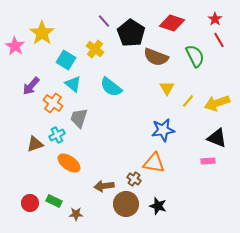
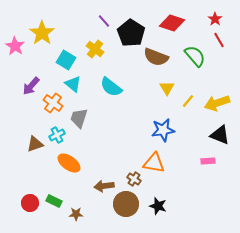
green semicircle: rotated 15 degrees counterclockwise
black triangle: moved 3 px right, 3 px up
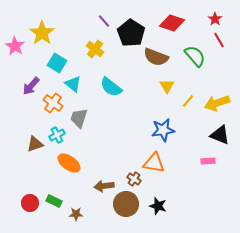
cyan square: moved 9 px left, 3 px down
yellow triangle: moved 2 px up
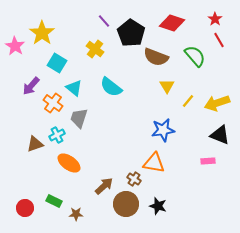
cyan triangle: moved 1 px right, 4 px down
brown arrow: rotated 144 degrees clockwise
red circle: moved 5 px left, 5 px down
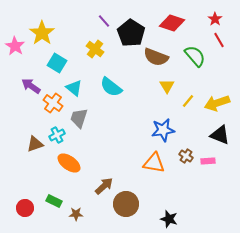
purple arrow: rotated 84 degrees clockwise
brown cross: moved 52 px right, 23 px up
black star: moved 11 px right, 13 px down
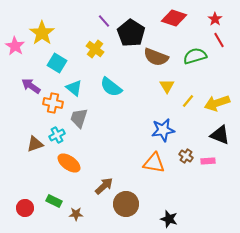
red diamond: moved 2 px right, 5 px up
green semicircle: rotated 65 degrees counterclockwise
orange cross: rotated 24 degrees counterclockwise
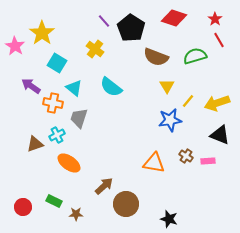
black pentagon: moved 5 px up
blue star: moved 7 px right, 10 px up
red circle: moved 2 px left, 1 px up
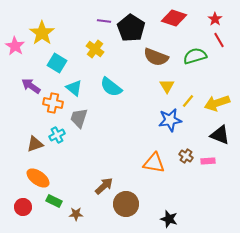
purple line: rotated 40 degrees counterclockwise
orange ellipse: moved 31 px left, 15 px down
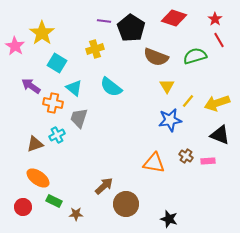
yellow cross: rotated 36 degrees clockwise
